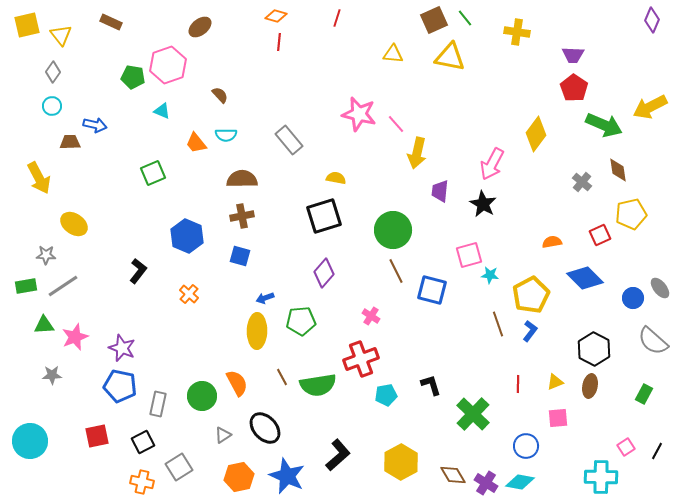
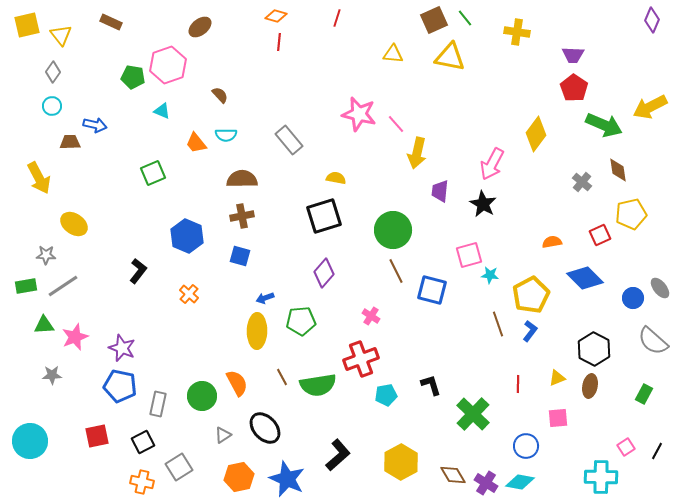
yellow triangle at (555, 382): moved 2 px right, 4 px up
blue star at (287, 476): moved 3 px down
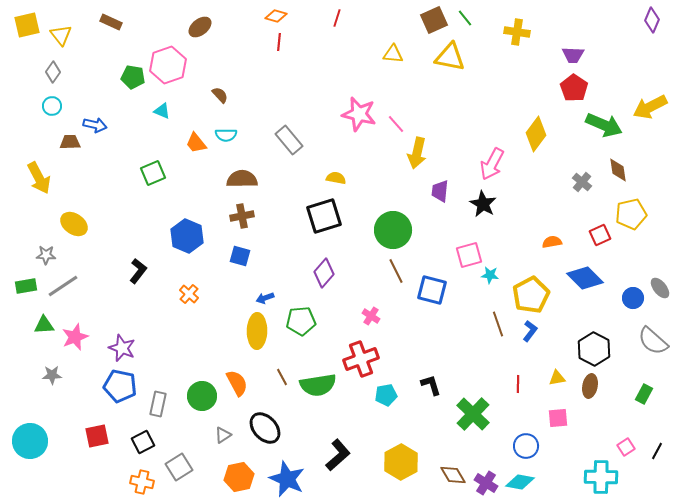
yellow triangle at (557, 378): rotated 12 degrees clockwise
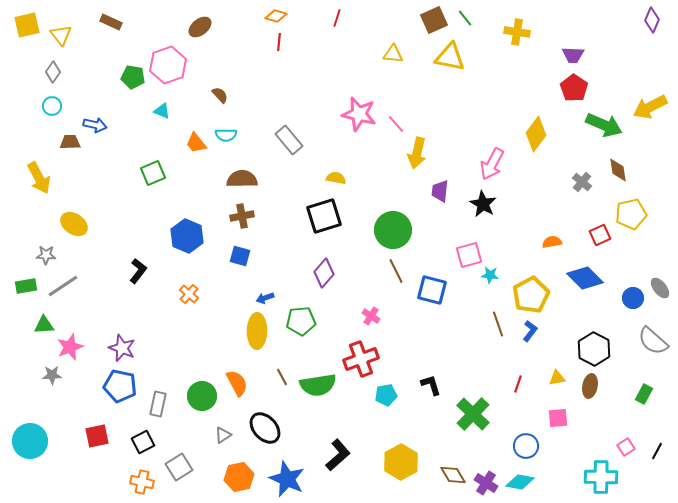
pink star at (75, 337): moved 5 px left, 10 px down
red line at (518, 384): rotated 18 degrees clockwise
